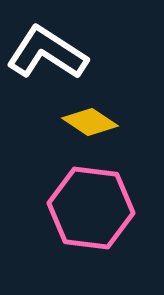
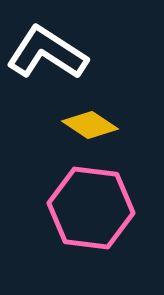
yellow diamond: moved 3 px down
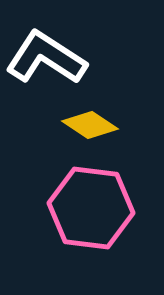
white L-shape: moved 1 px left, 5 px down
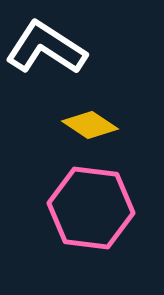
white L-shape: moved 10 px up
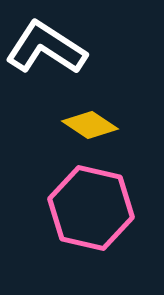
pink hexagon: rotated 6 degrees clockwise
